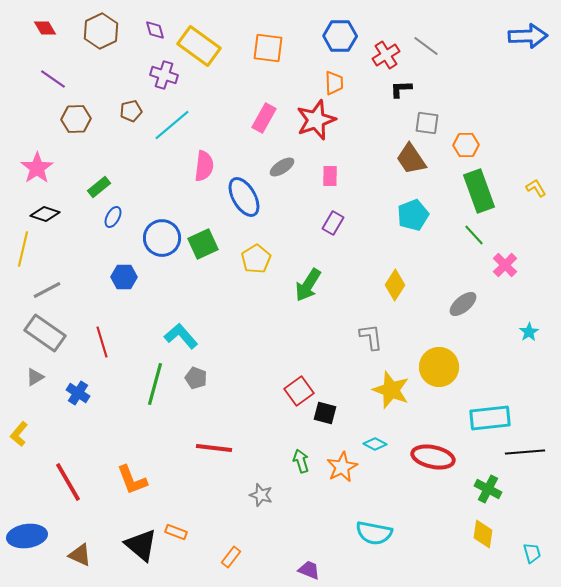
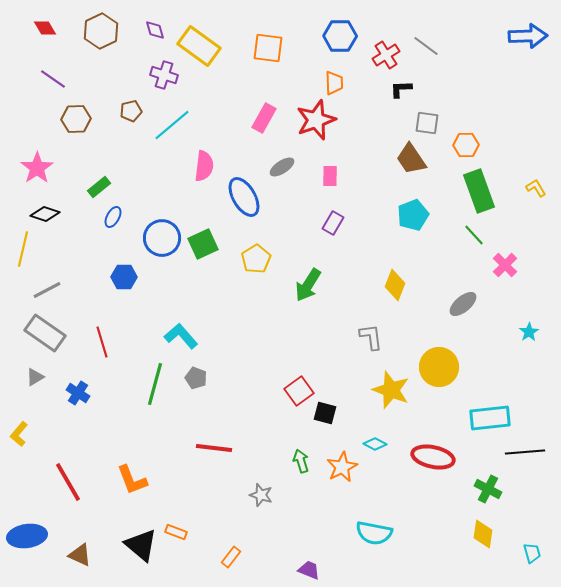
yellow diamond at (395, 285): rotated 12 degrees counterclockwise
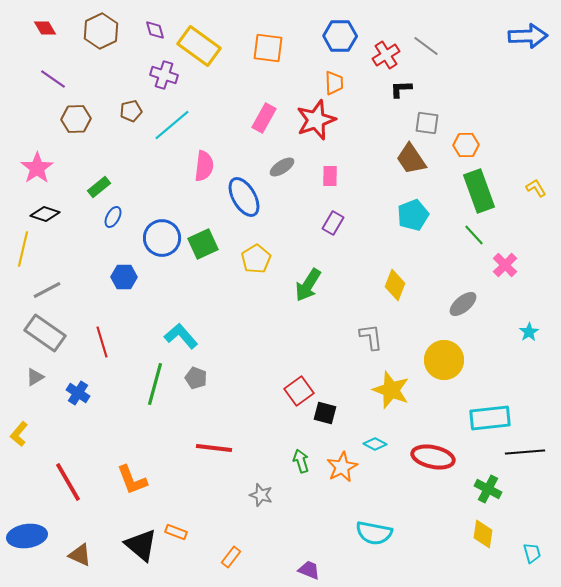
yellow circle at (439, 367): moved 5 px right, 7 px up
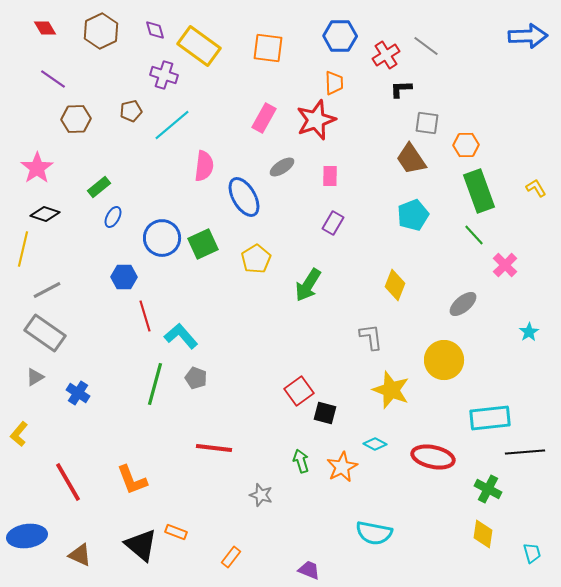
red line at (102, 342): moved 43 px right, 26 px up
